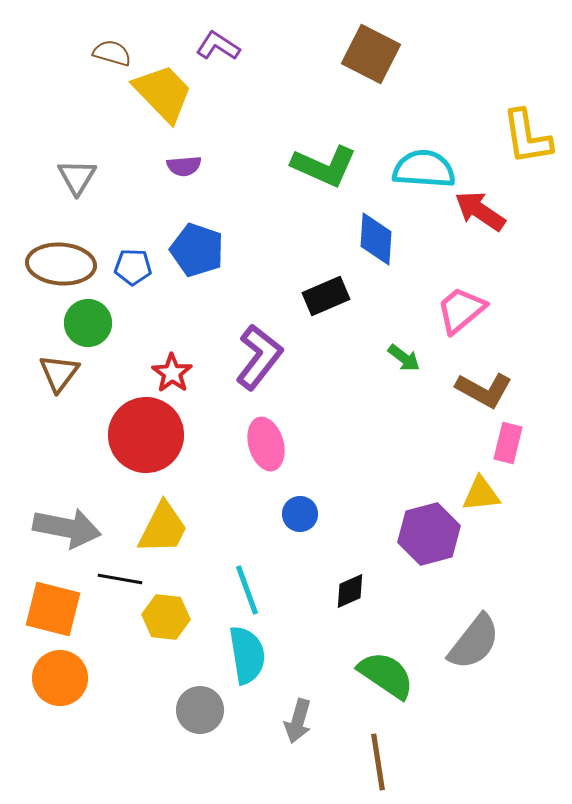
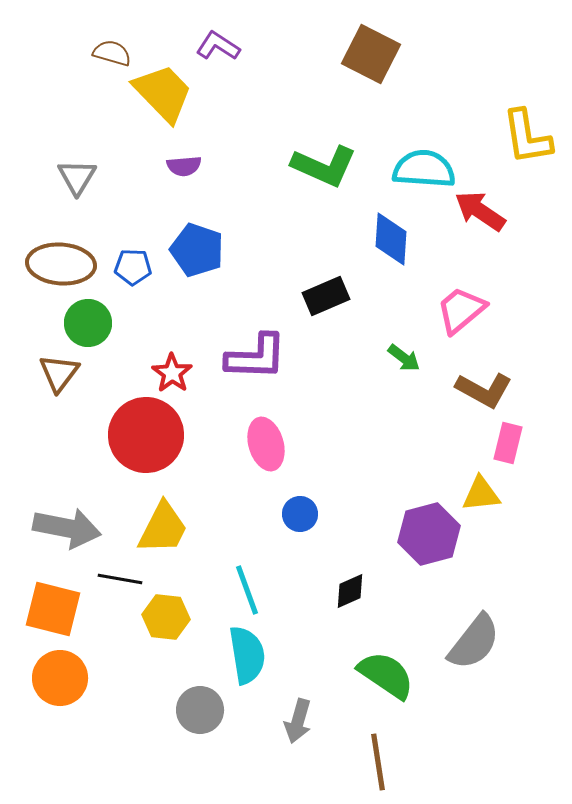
blue diamond at (376, 239): moved 15 px right
purple L-shape at (259, 357): moved 3 px left; rotated 54 degrees clockwise
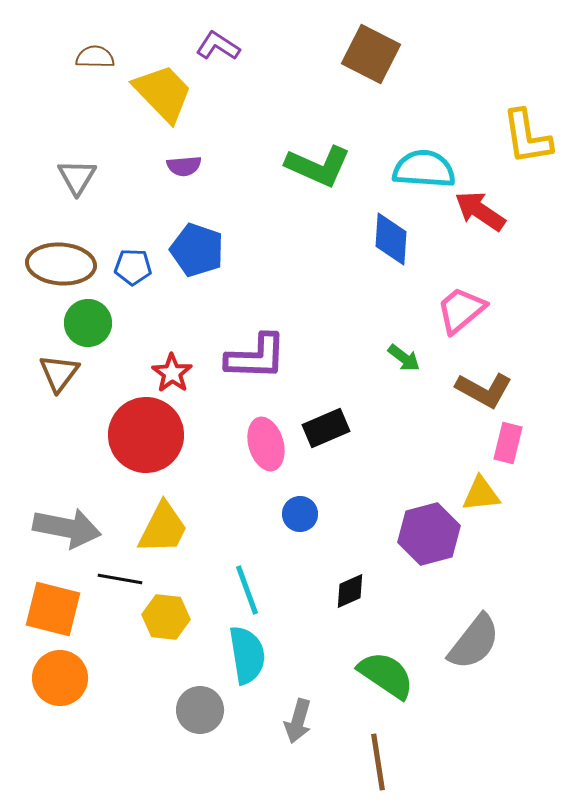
brown semicircle at (112, 53): moved 17 px left, 4 px down; rotated 15 degrees counterclockwise
green L-shape at (324, 166): moved 6 px left
black rectangle at (326, 296): moved 132 px down
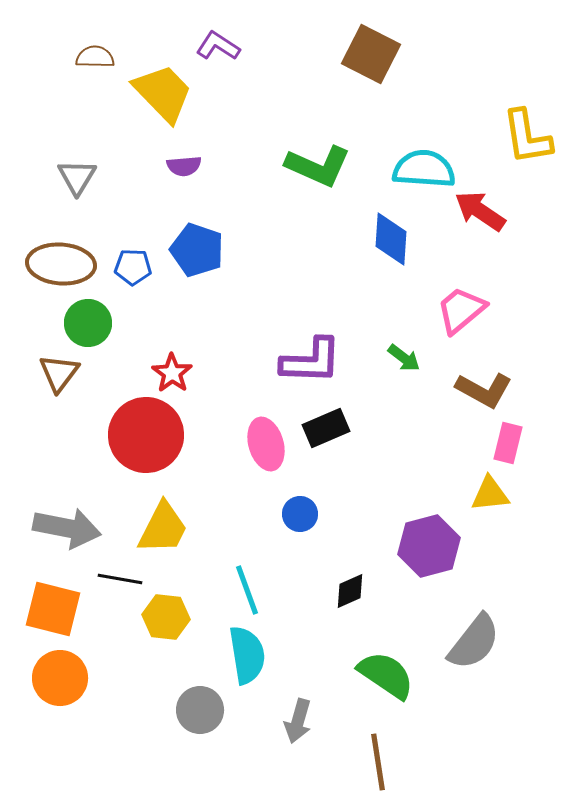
purple L-shape at (256, 357): moved 55 px right, 4 px down
yellow triangle at (481, 494): moved 9 px right
purple hexagon at (429, 534): moved 12 px down
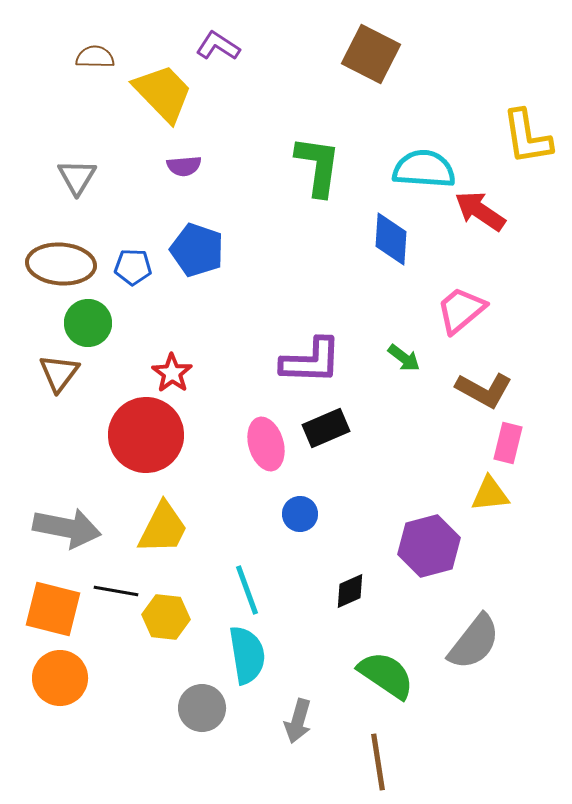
green L-shape at (318, 166): rotated 106 degrees counterclockwise
black line at (120, 579): moved 4 px left, 12 px down
gray circle at (200, 710): moved 2 px right, 2 px up
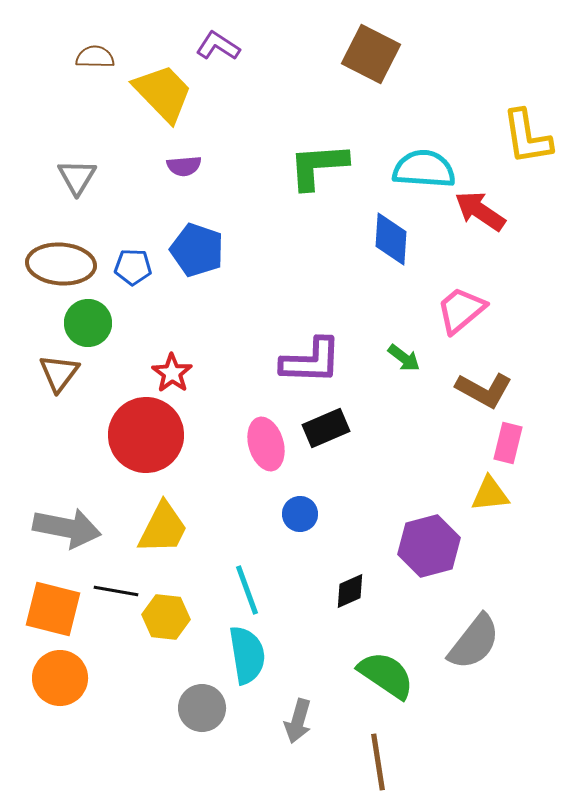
green L-shape at (318, 166): rotated 102 degrees counterclockwise
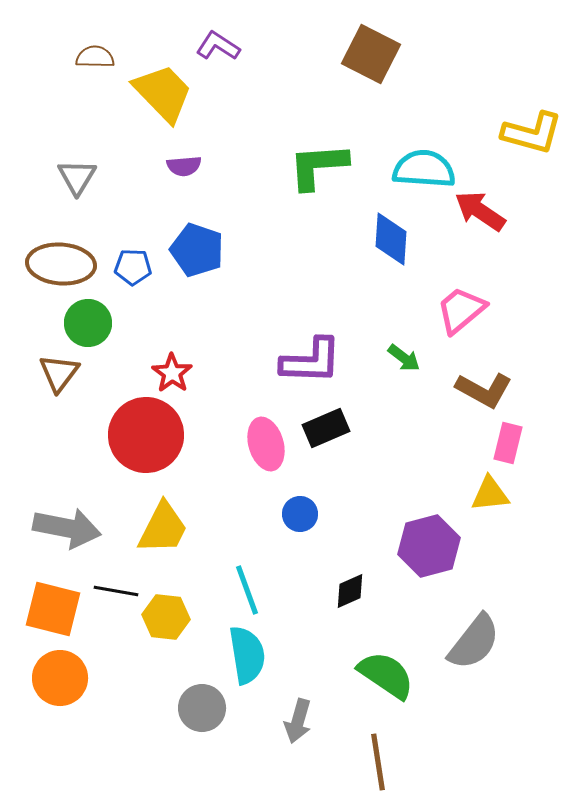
yellow L-shape at (527, 137): moved 5 px right, 4 px up; rotated 66 degrees counterclockwise
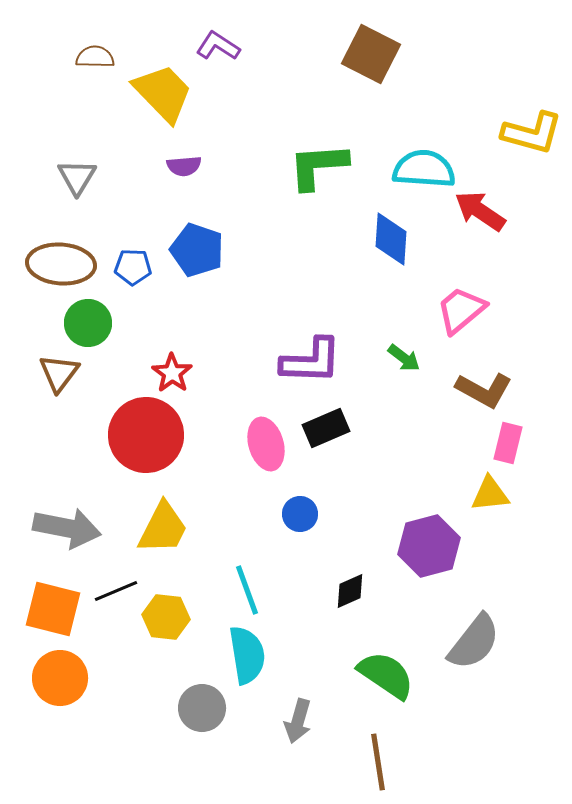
black line at (116, 591): rotated 33 degrees counterclockwise
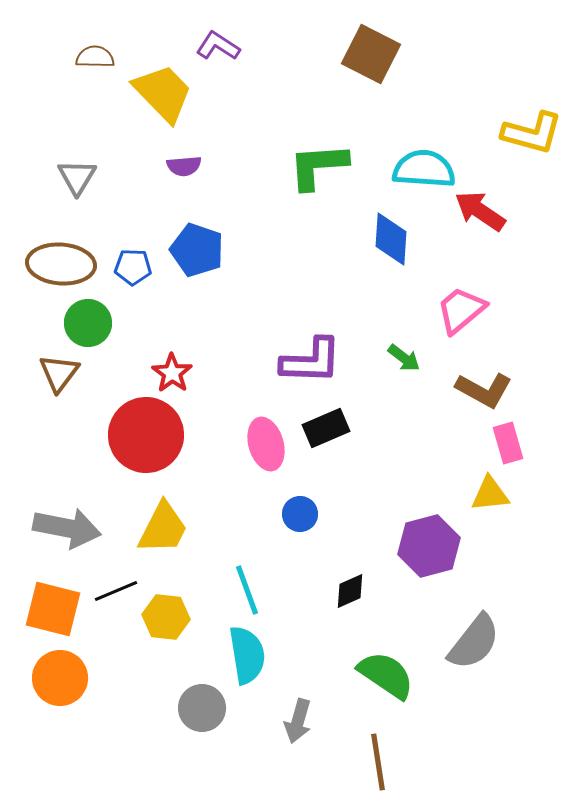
pink rectangle at (508, 443): rotated 30 degrees counterclockwise
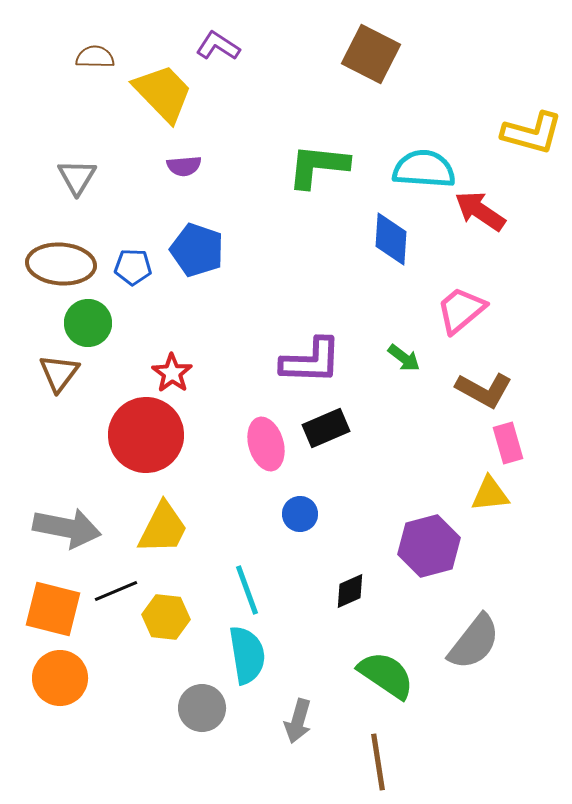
green L-shape at (318, 166): rotated 10 degrees clockwise
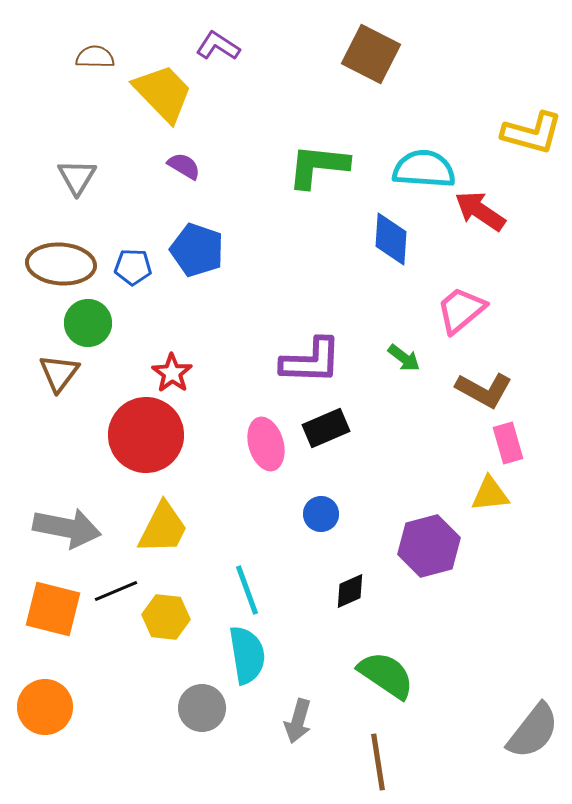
purple semicircle at (184, 166): rotated 144 degrees counterclockwise
blue circle at (300, 514): moved 21 px right
gray semicircle at (474, 642): moved 59 px right, 89 px down
orange circle at (60, 678): moved 15 px left, 29 px down
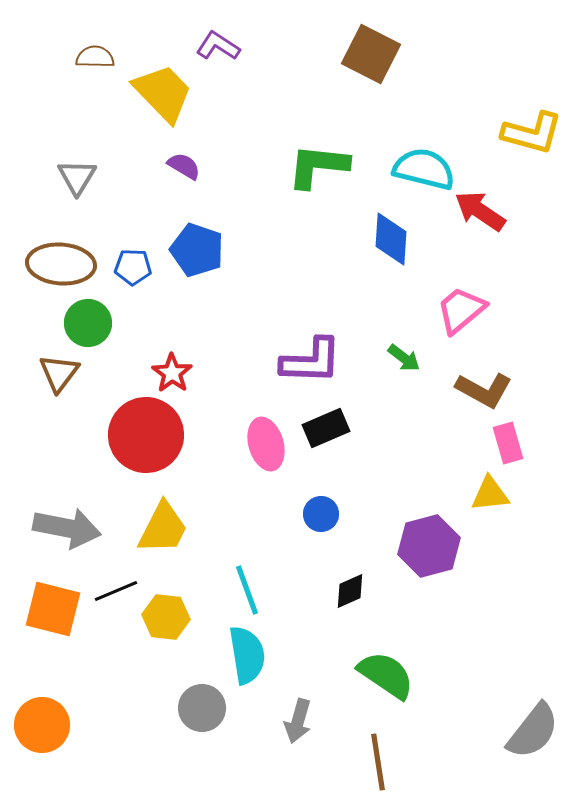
cyan semicircle at (424, 169): rotated 10 degrees clockwise
orange circle at (45, 707): moved 3 px left, 18 px down
